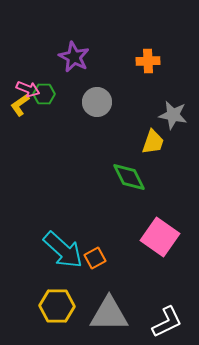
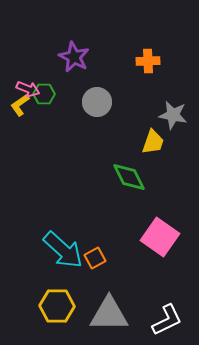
white L-shape: moved 2 px up
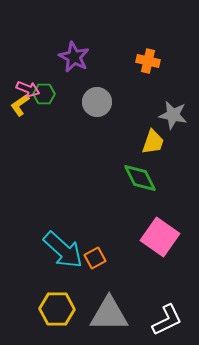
orange cross: rotated 15 degrees clockwise
green diamond: moved 11 px right, 1 px down
yellow hexagon: moved 3 px down
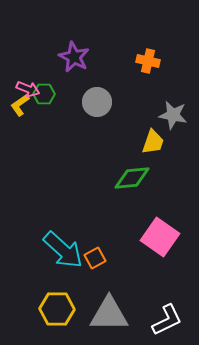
green diamond: moved 8 px left; rotated 69 degrees counterclockwise
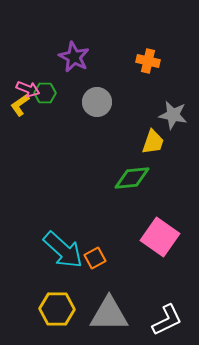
green hexagon: moved 1 px right, 1 px up
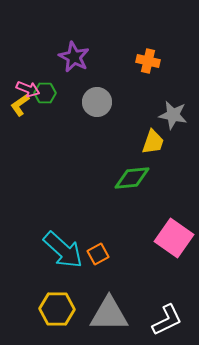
pink square: moved 14 px right, 1 px down
orange square: moved 3 px right, 4 px up
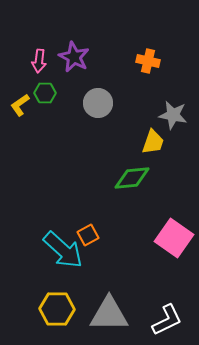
pink arrow: moved 11 px right, 28 px up; rotated 75 degrees clockwise
gray circle: moved 1 px right, 1 px down
orange square: moved 10 px left, 19 px up
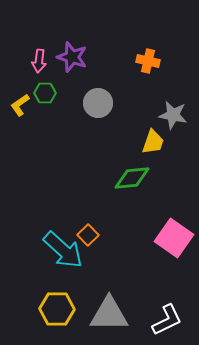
purple star: moved 2 px left; rotated 8 degrees counterclockwise
orange square: rotated 15 degrees counterclockwise
